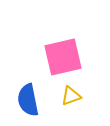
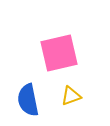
pink square: moved 4 px left, 4 px up
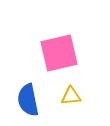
yellow triangle: rotated 15 degrees clockwise
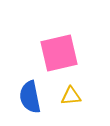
blue semicircle: moved 2 px right, 3 px up
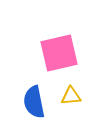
blue semicircle: moved 4 px right, 5 px down
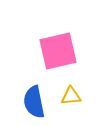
pink square: moved 1 px left, 2 px up
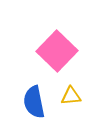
pink square: moved 1 px left; rotated 33 degrees counterclockwise
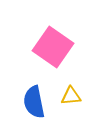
pink square: moved 4 px left, 4 px up; rotated 9 degrees counterclockwise
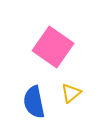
yellow triangle: moved 3 px up; rotated 35 degrees counterclockwise
